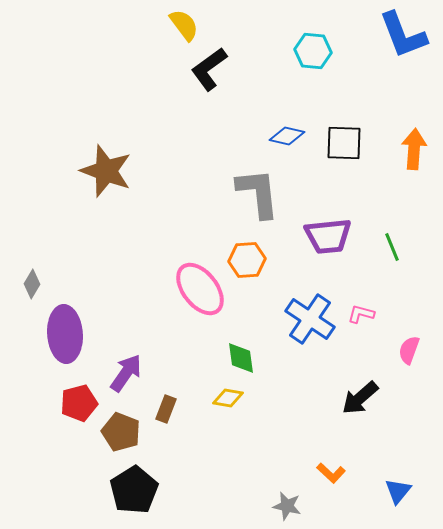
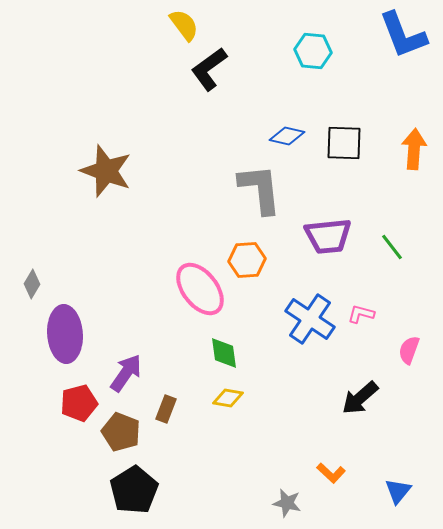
gray L-shape: moved 2 px right, 4 px up
green line: rotated 16 degrees counterclockwise
green diamond: moved 17 px left, 5 px up
gray star: moved 3 px up
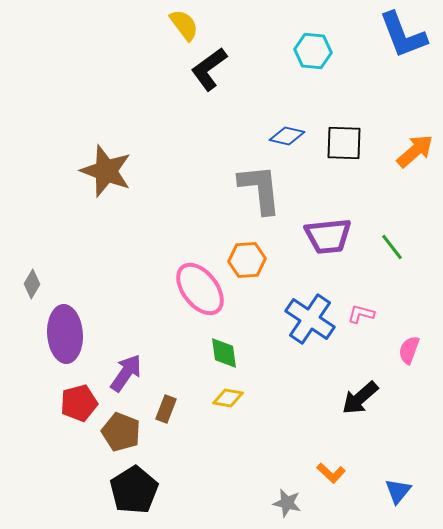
orange arrow: moved 1 px right, 2 px down; rotated 45 degrees clockwise
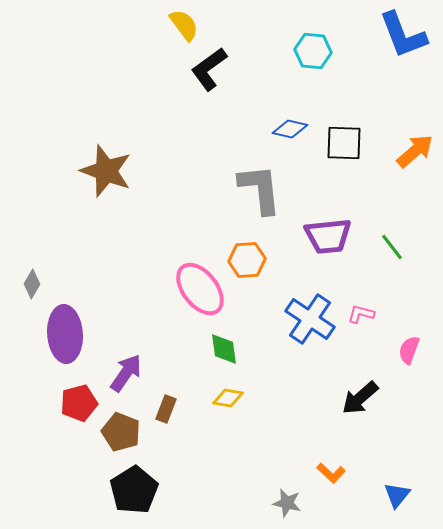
blue diamond: moved 3 px right, 7 px up
green diamond: moved 4 px up
blue triangle: moved 1 px left, 4 px down
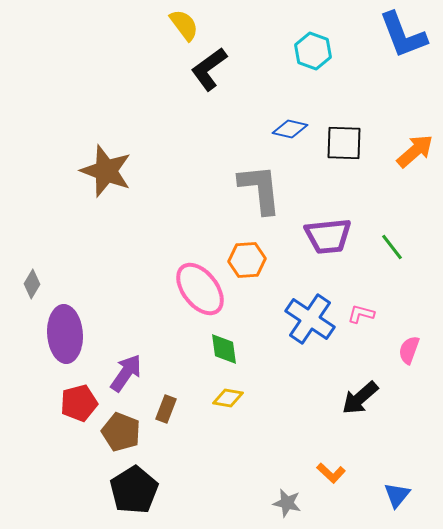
cyan hexagon: rotated 15 degrees clockwise
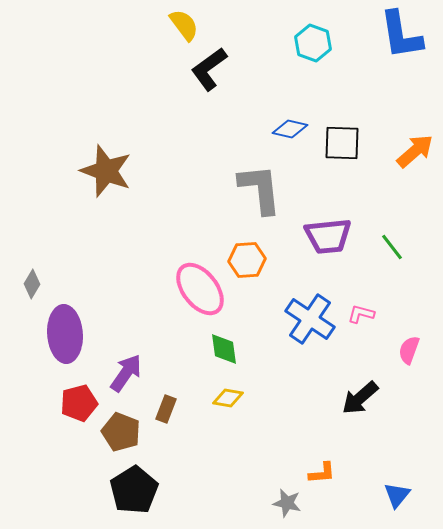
blue L-shape: moved 2 px left; rotated 12 degrees clockwise
cyan hexagon: moved 8 px up
black square: moved 2 px left
orange L-shape: moved 9 px left; rotated 48 degrees counterclockwise
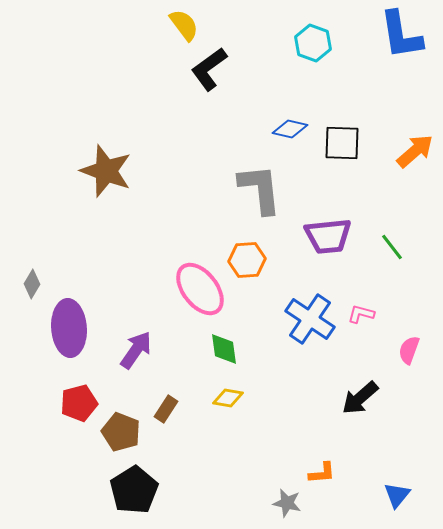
purple ellipse: moved 4 px right, 6 px up
purple arrow: moved 10 px right, 23 px up
brown rectangle: rotated 12 degrees clockwise
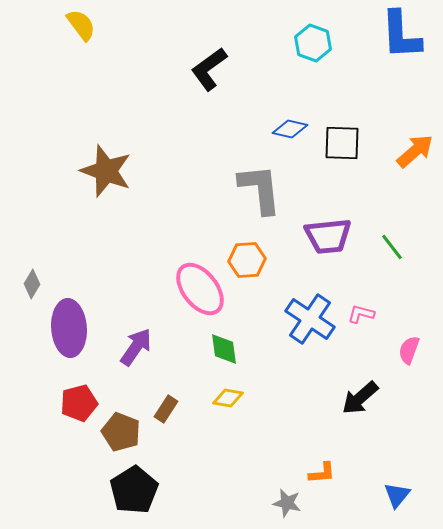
yellow semicircle: moved 103 px left
blue L-shape: rotated 6 degrees clockwise
purple arrow: moved 3 px up
